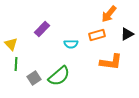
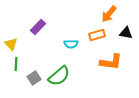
purple rectangle: moved 4 px left, 2 px up
black triangle: moved 1 px left, 1 px up; rotated 40 degrees clockwise
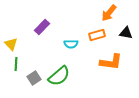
orange arrow: moved 1 px up
purple rectangle: moved 4 px right
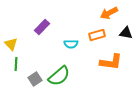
orange arrow: rotated 24 degrees clockwise
gray square: moved 1 px right, 1 px down
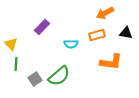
orange arrow: moved 4 px left
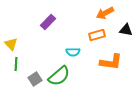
purple rectangle: moved 6 px right, 5 px up
black triangle: moved 3 px up
cyan semicircle: moved 2 px right, 8 px down
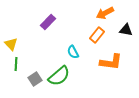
orange rectangle: rotated 35 degrees counterclockwise
cyan semicircle: rotated 64 degrees clockwise
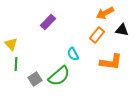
black triangle: moved 4 px left
cyan semicircle: moved 2 px down
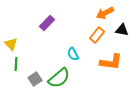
purple rectangle: moved 1 px left, 1 px down
green semicircle: moved 2 px down
